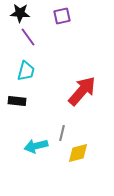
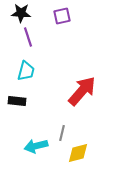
black star: moved 1 px right
purple line: rotated 18 degrees clockwise
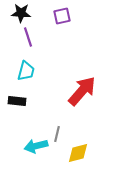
gray line: moved 5 px left, 1 px down
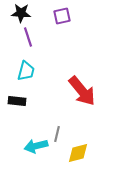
red arrow: rotated 100 degrees clockwise
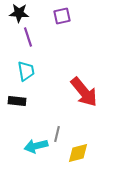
black star: moved 2 px left
cyan trapezoid: rotated 25 degrees counterclockwise
red arrow: moved 2 px right, 1 px down
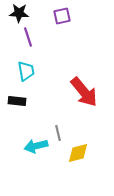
gray line: moved 1 px right, 1 px up; rotated 28 degrees counterclockwise
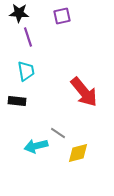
gray line: rotated 42 degrees counterclockwise
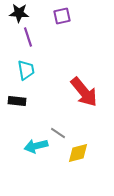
cyan trapezoid: moved 1 px up
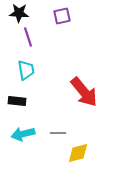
gray line: rotated 35 degrees counterclockwise
cyan arrow: moved 13 px left, 12 px up
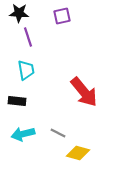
gray line: rotated 28 degrees clockwise
yellow diamond: rotated 30 degrees clockwise
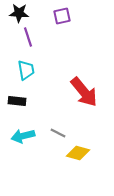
cyan arrow: moved 2 px down
